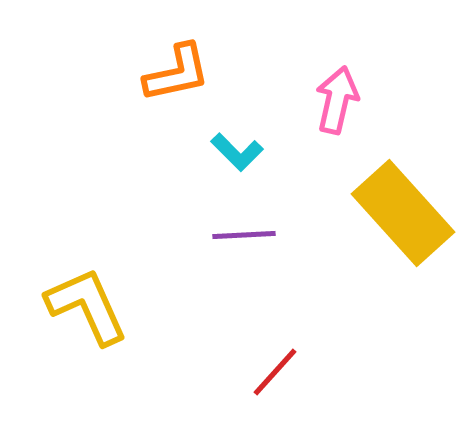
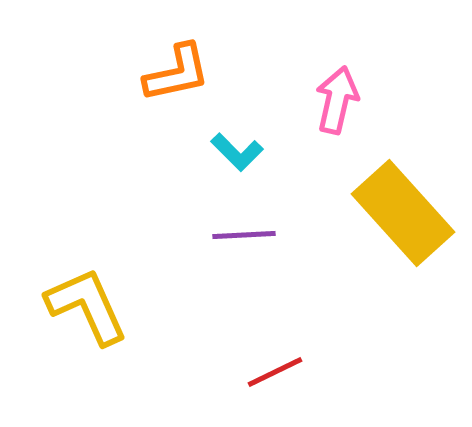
red line: rotated 22 degrees clockwise
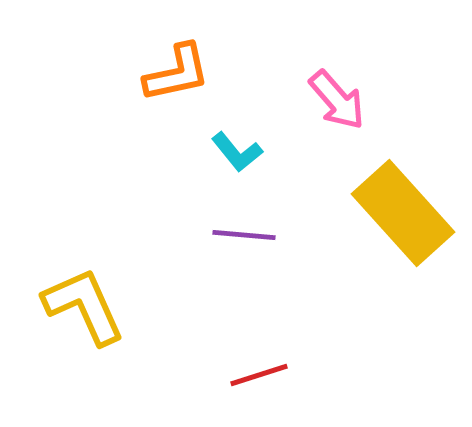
pink arrow: rotated 126 degrees clockwise
cyan L-shape: rotated 6 degrees clockwise
purple line: rotated 8 degrees clockwise
yellow L-shape: moved 3 px left
red line: moved 16 px left, 3 px down; rotated 8 degrees clockwise
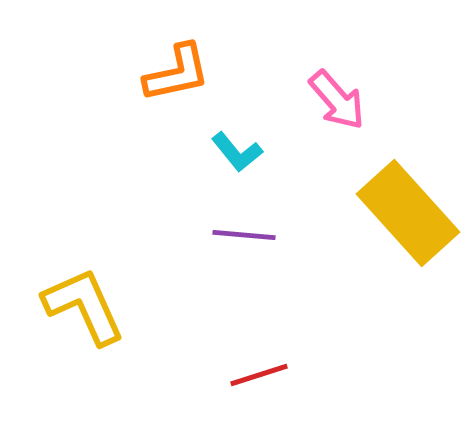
yellow rectangle: moved 5 px right
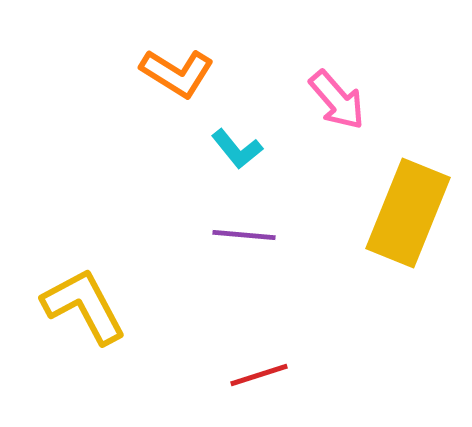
orange L-shape: rotated 44 degrees clockwise
cyan L-shape: moved 3 px up
yellow rectangle: rotated 64 degrees clockwise
yellow L-shape: rotated 4 degrees counterclockwise
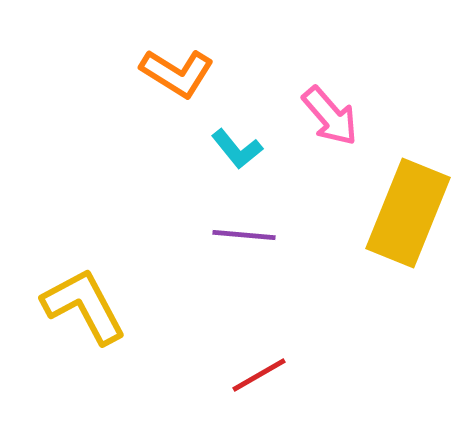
pink arrow: moved 7 px left, 16 px down
red line: rotated 12 degrees counterclockwise
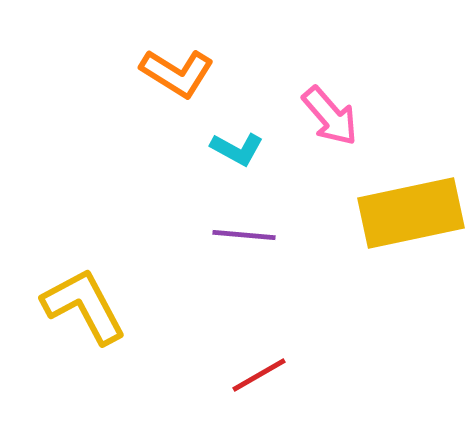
cyan L-shape: rotated 22 degrees counterclockwise
yellow rectangle: moved 3 px right; rotated 56 degrees clockwise
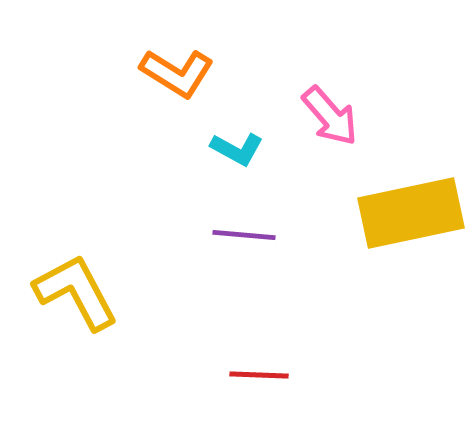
yellow L-shape: moved 8 px left, 14 px up
red line: rotated 32 degrees clockwise
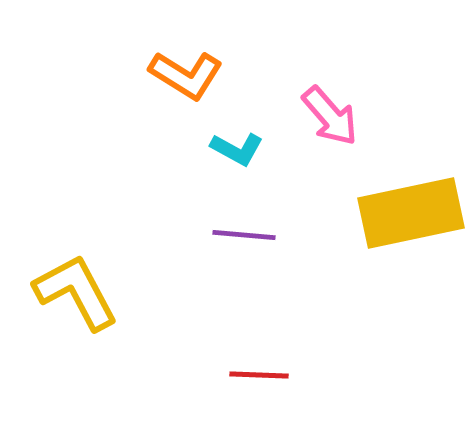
orange L-shape: moved 9 px right, 2 px down
